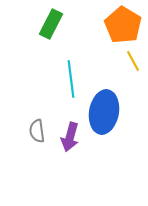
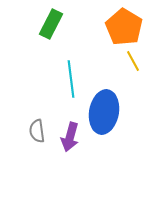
orange pentagon: moved 1 px right, 2 px down
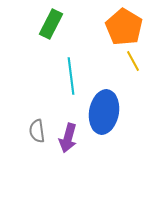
cyan line: moved 3 px up
purple arrow: moved 2 px left, 1 px down
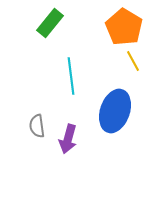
green rectangle: moved 1 px left, 1 px up; rotated 12 degrees clockwise
blue ellipse: moved 11 px right, 1 px up; rotated 9 degrees clockwise
gray semicircle: moved 5 px up
purple arrow: moved 1 px down
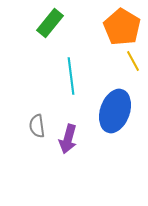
orange pentagon: moved 2 px left
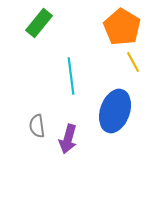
green rectangle: moved 11 px left
yellow line: moved 1 px down
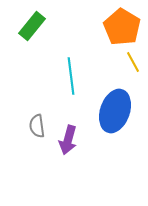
green rectangle: moved 7 px left, 3 px down
purple arrow: moved 1 px down
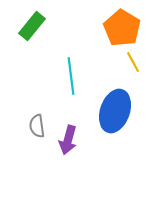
orange pentagon: moved 1 px down
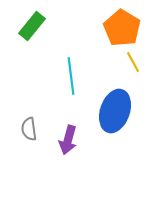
gray semicircle: moved 8 px left, 3 px down
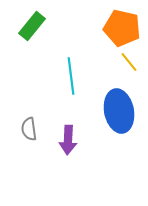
orange pentagon: rotated 18 degrees counterclockwise
yellow line: moved 4 px left; rotated 10 degrees counterclockwise
blue ellipse: moved 4 px right; rotated 30 degrees counterclockwise
purple arrow: rotated 12 degrees counterclockwise
